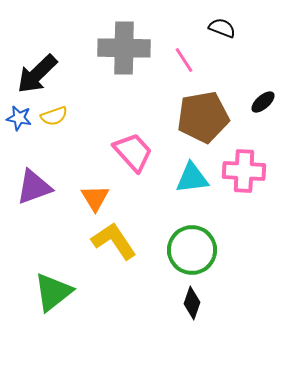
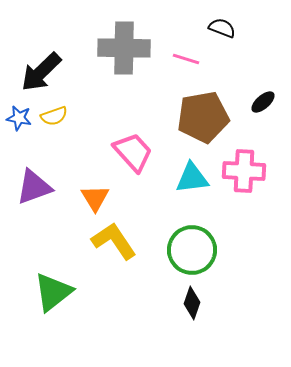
pink line: moved 2 px right, 1 px up; rotated 40 degrees counterclockwise
black arrow: moved 4 px right, 2 px up
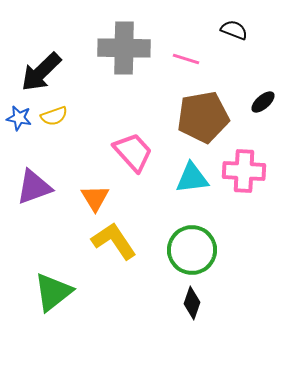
black semicircle: moved 12 px right, 2 px down
